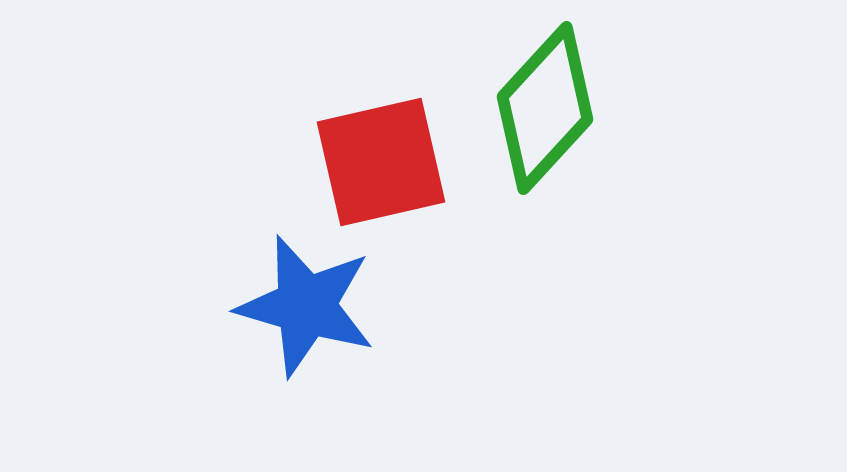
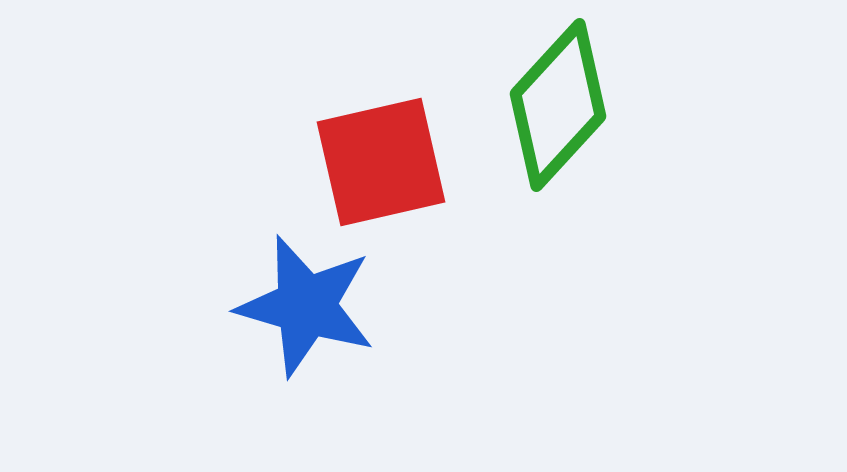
green diamond: moved 13 px right, 3 px up
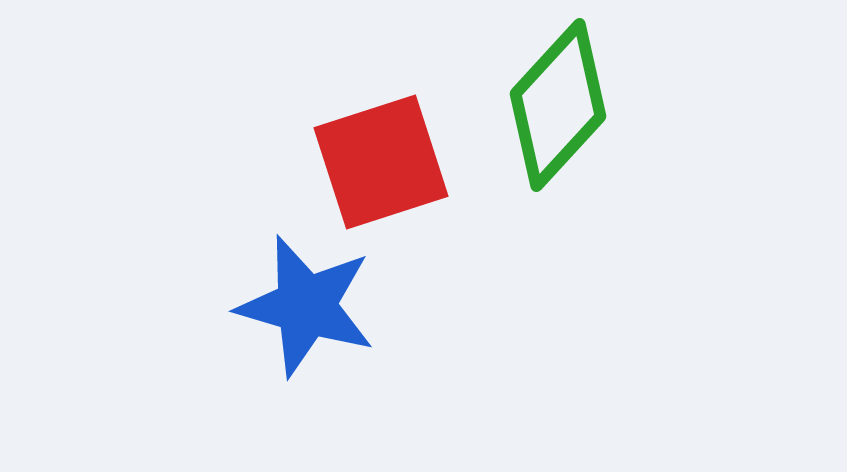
red square: rotated 5 degrees counterclockwise
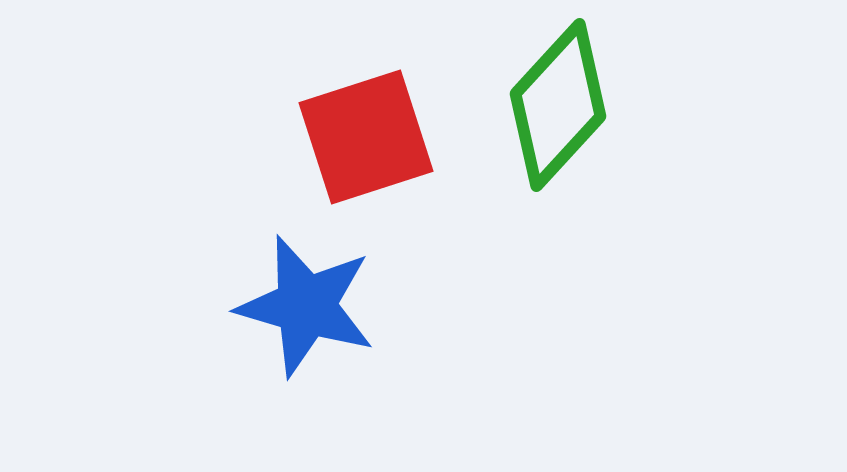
red square: moved 15 px left, 25 px up
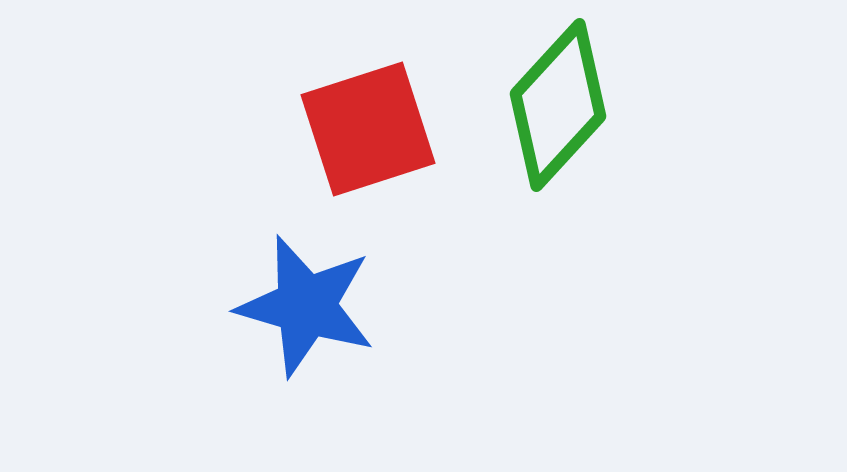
red square: moved 2 px right, 8 px up
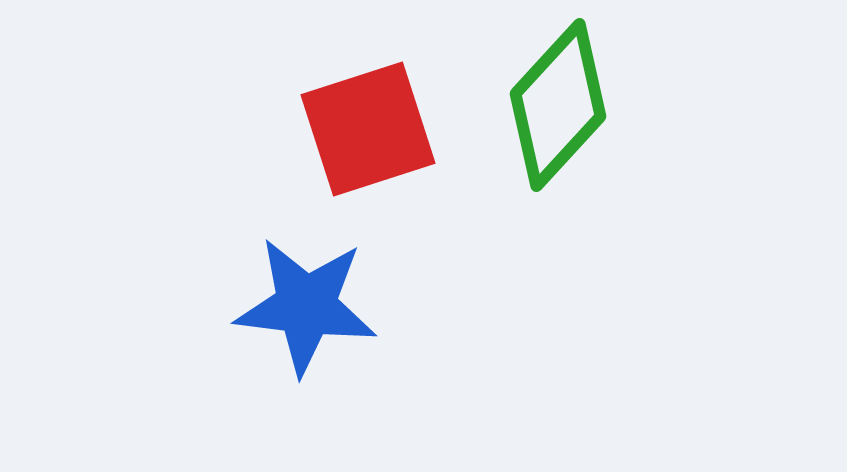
blue star: rotated 9 degrees counterclockwise
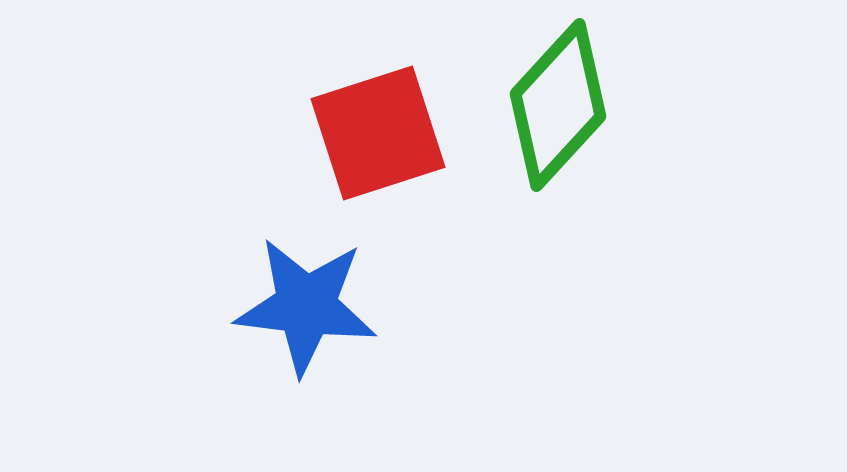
red square: moved 10 px right, 4 px down
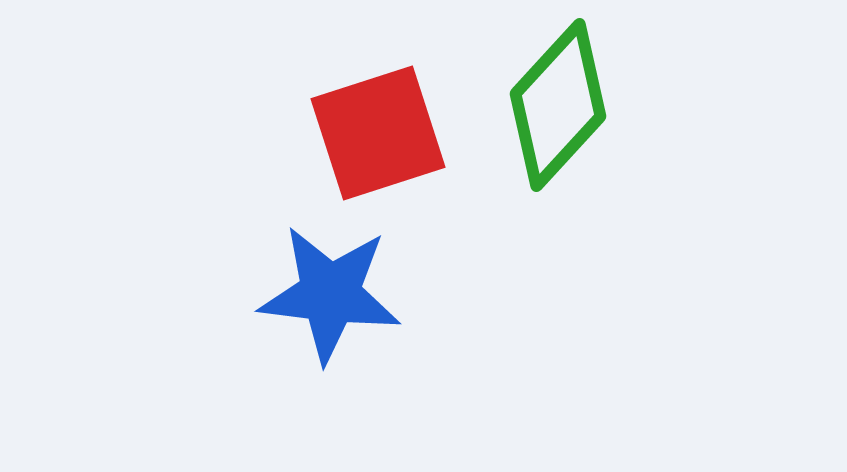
blue star: moved 24 px right, 12 px up
